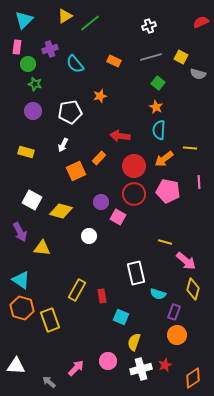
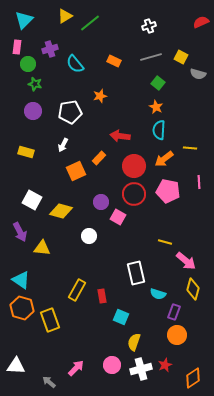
pink circle at (108, 361): moved 4 px right, 4 px down
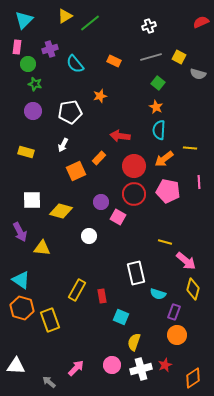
yellow square at (181, 57): moved 2 px left
white square at (32, 200): rotated 30 degrees counterclockwise
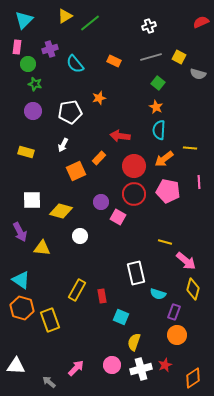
orange star at (100, 96): moved 1 px left, 2 px down
white circle at (89, 236): moved 9 px left
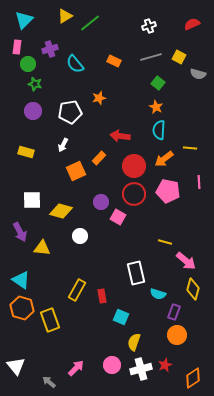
red semicircle at (201, 22): moved 9 px left, 2 px down
white triangle at (16, 366): rotated 48 degrees clockwise
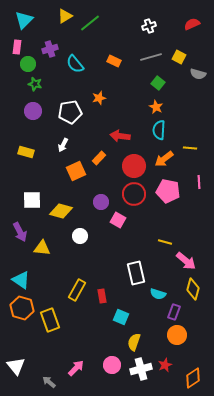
pink square at (118, 217): moved 3 px down
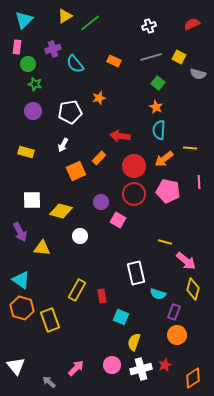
purple cross at (50, 49): moved 3 px right
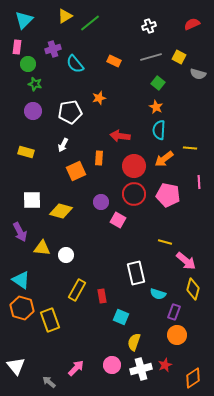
orange rectangle at (99, 158): rotated 40 degrees counterclockwise
pink pentagon at (168, 191): moved 4 px down
white circle at (80, 236): moved 14 px left, 19 px down
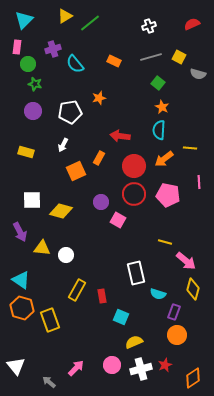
orange star at (156, 107): moved 6 px right
orange rectangle at (99, 158): rotated 24 degrees clockwise
yellow semicircle at (134, 342): rotated 48 degrees clockwise
